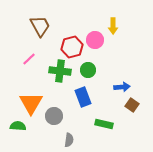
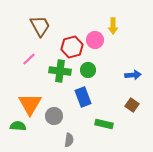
blue arrow: moved 11 px right, 12 px up
orange triangle: moved 1 px left, 1 px down
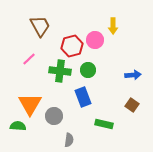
red hexagon: moved 1 px up
